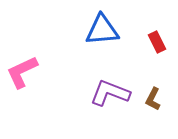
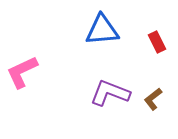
brown L-shape: rotated 25 degrees clockwise
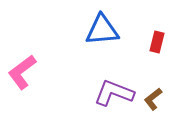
red rectangle: rotated 40 degrees clockwise
pink L-shape: rotated 12 degrees counterclockwise
purple L-shape: moved 4 px right
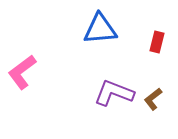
blue triangle: moved 2 px left, 1 px up
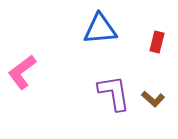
purple L-shape: rotated 60 degrees clockwise
brown L-shape: rotated 100 degrees counterclockwise
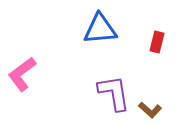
pink L-shape: moved 2 px down
brown L-shape: moved 3 px left, 11 px down
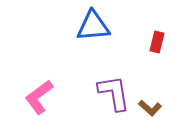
blue triangle: moved 7 px left, 3 px up
pink L-shape: moved 17 px right, 23 px down
brown L-shape: moved 2 px up
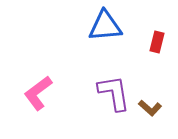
blue triangle: moved 12 px right
pink L-shape: moved 1 px left, 4 px up
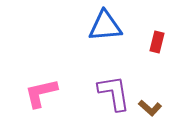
pink L-shape: moved 3 px right; rotated 24 degrees clockwise
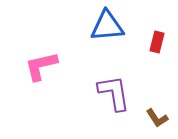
blue triangle: moved 2 px right
pink L-shape: moved 27 px up
brown L-shape: moved 7 px right, 10 px down; rotated 15 degrees clockwise
